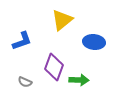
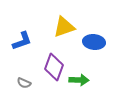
yellow triangle: moved 2 px right, 7 px down; rotated 20 degrees clockwise
gray semicircle: moved 1 px left, 1 px down
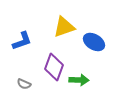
blue ellipse: rotated 25 degrees clockwise
gray semicircle: moved 1 px down
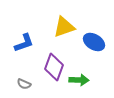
blue L-shape: moved 2 px right, 2 px down
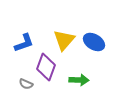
yellow triangle: moved 13 px down; rotated 30 degrees counterclockwise
purple diamond: moved 8 px left
gray semicircle: moved 2 px right
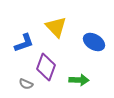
yellow triangle: moved 8 px left, 13 px up; rotated 25 degrees counterclockwise
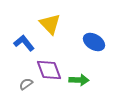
yellow triangle: moved 6 px left, 3 px up
blue L-shape: rotated 110 degrees counterclockwise
purple diamond: moved 3 px right, 3 px down; rotated 40 degrees counterclockwise
gray semicircle: rotated 120 degrees clockwise
